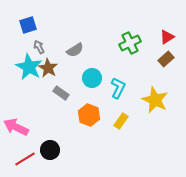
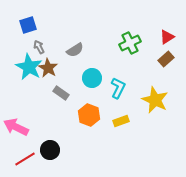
yellow rectangle: rotated 35 degrees clockwise
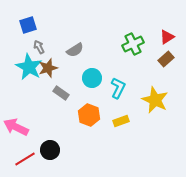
green cross: moved 3 px right, 1 px down
brown star: rotated 24 degrees clockwise
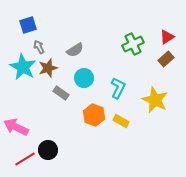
cyan star: moved 6 px left
cyan circle: moved 8 px left
orange hexagon: moved 5 px right
yellow rectangle: rotated 49 degrees clockwise
black circle: moved 2 px left
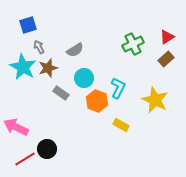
orange hexagon: moved 3 px right, 14 px up
yellow rectangle: moved 4 px down
black circle: moved 1 px left, 1 px up
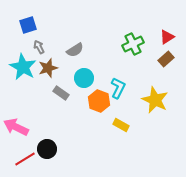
orange hexagon: moved 2 px right
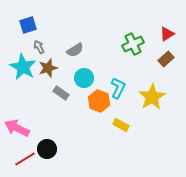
red triangle: moved 3 px up
yellow star: moved 3 px left, 3 px up; rotated 16 degrees clockwise
pink arrow: moved 1 px right, 1 px down
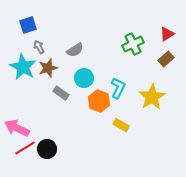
red line: moved 11 px up
